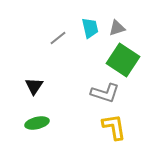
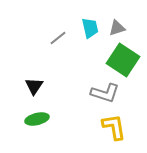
green ellipse: moved 4 px up
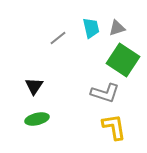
cyan trapezoid: moved 1 px right
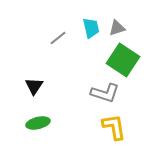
green ellipse: moved 1 px right, 4 px down
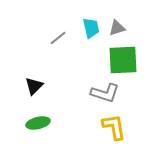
green square: rotated 36 degrees counterclockwise
black triangle: rotated 12 degrees clockwise
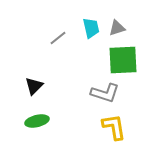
green ellipse: moved 1 px left, 2 px up
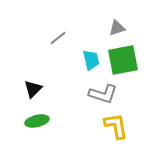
cyan trapezoid: moved 32 px down
green square: rotated 8 degrees counterclockwise
black triangle: moved 1 px left, 3 px down
gray L-shape: moved 2 px left, 1 px down
yellow L-shape: moved 2 px right, 1 px up
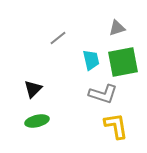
green square: moved 2 px down
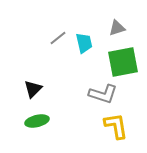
cyan trapezoid: moved 7 px left, 17 px up
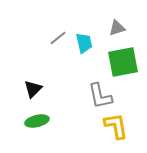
gray L-shape: moved 3 px left, 2 px down; rotated 60 degrees clockwise
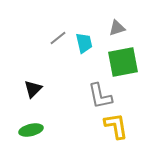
green ellipse: moved 6 px left, 9 px down
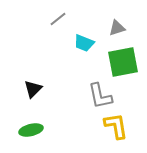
gray line: moved 19 px up
cyan trapezoid: rotated 125 degrees clockwise
